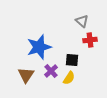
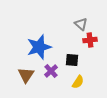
gray triangle: moved 1 px left, 3 px down
yellow semicircle: moved 9 px right, 4 px down
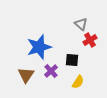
red cross: rotated 24 degrees counterclockwise
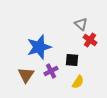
red cross: rotated 24 degrees counterclockwise
purple cross: rotated 16 degrees clockwise
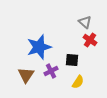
gray triangle: moved 4 px right, 2 px up
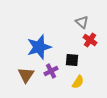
gray triangle: moved 3 px left
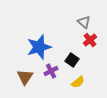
gray triangle: moved 2 px right
red cross: rotated 16 degrees clockwise
black square: rotated 32 degrees clockwise
brown triangle: moved 1 px left, 2 px down
yellow semicircle: rotated 16 degrees clockwise
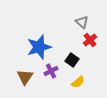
gray triangle: moved 2 px left
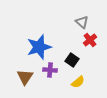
purple cross: moved 1 px left, 1 px up; rotated 32 degrees clockwise
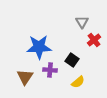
gray triangle: rotated 16 degrees clockwise
red cross: moved 4 px right
blue star: rotated 15 degrees clockwise
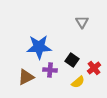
red cross: moved 28 px down
brown triangle: moved 1 px right; rotated 30 degrees clockwise
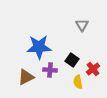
gray triangle: moved 3 px down
red cross: moved 1 px left, 1 px down
yellow semicircle: rotated 120 degrees clockwise
